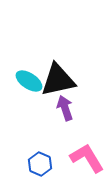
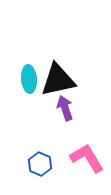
cyan ellipse: moved 2 px up; rotated 52 degrees clockwise
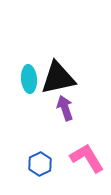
black triangle: moved 2 px up
blue hexagon: rotated 10 degrees clockwise
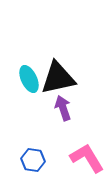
cyan ellipse: rotated 20 degrees counterclockwise
purple arrow: moved 2 px left
blue hexagon: moved 7 px left, 4 px up; rotated 25 degrees counterclockwise
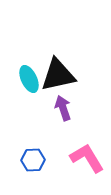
black triangle: moved 3 px up
blue hexagon: rotated 10 degrees counterclockwise
